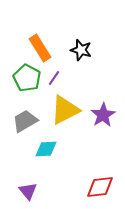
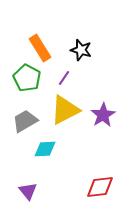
purple line: moved 10 px right
cyan diamond: moved 1 px left
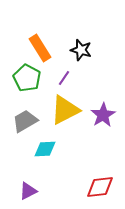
purple triangle: rotated 42 degrees clockwise
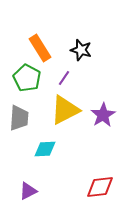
gray trapezoid: moved 6 px left, 3 px up; rotated 124 degrees clockwise
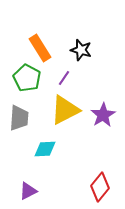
red diamond: rotated 44 degrees counterclockwise
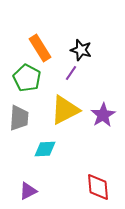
purple line: moved 7 px right, 5 px up
red diamond: moved 2 px left; rotated 44 degrees counterclockwise
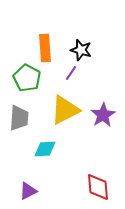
orange rectangle: moved 5 px right; rotated 28 degrees clockwise
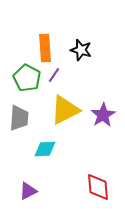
purple line: moved 17 px left, 2 px down
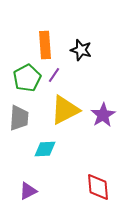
orange rectangle: moved 3 px up
green pentagon: rotated 16 degrees clockwise
